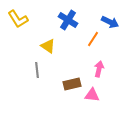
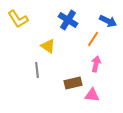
blue arrow: moved 2 px left, 1 px up
pink arrow: moved 3 px left, 5 px up
brown rectangle: moved 1 px right, 1 px up
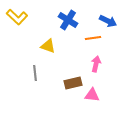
yellow L-shape: moved 1 px left, 2 px up; rotated 15 degrees counterclockwise
orange line: moved 1 px up; rotated 49 degrees clockwise
yellow triangle: rotated 14 degrees counterclockwise
gray line: moved 2 px left, 3 px down
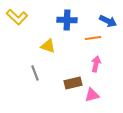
blue cross: moved 1 px left; rotated 30 degrees counterclockwise
gray line: rotated 14 degrees counterclockwise
pink triangle: rotated 21 degrees counterclockwise
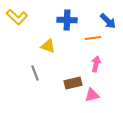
blue arrow: rotated 18 degrees clockwise
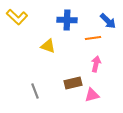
gray line: moved 18 px down
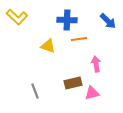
orange line: moved 14 px left, 1 px down
pink arrow: rotated 21 degrees counterclockwise
pink triangle: moved 2 px up
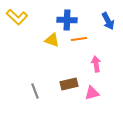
blue arrow: rotated 18 degrees clockwise
yellow triangle: moved 4 px right, 6 px up
brown rectangle: moved 4 px left, 1 px down
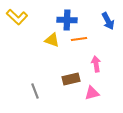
brown rectangle: moved 2 px right, 5 px up
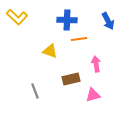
yellow triangle: moved 2 px left, 11 px down
pink triangle: moved 1 px right, 2 px down
